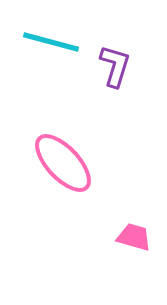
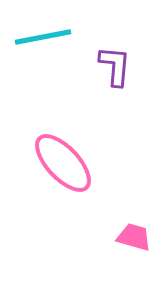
cyan line: moved 8 px left, 5 px up; rotated 26 degrees counterclockwise
purple L-shape: rotated 12 degrees counterclockwise
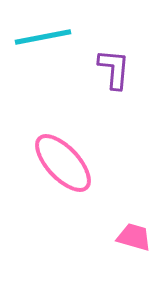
purple L-shape: moved 1 px left, 3 px down
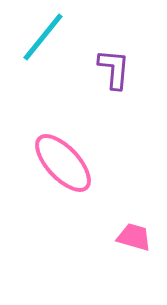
cyan line: rotated 40 degrees counterclockwise
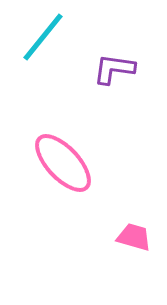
purple L-shape: rotated 87 degrees counterclockwise
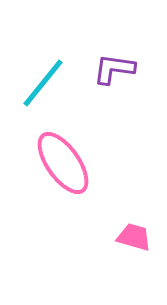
cyan line: moved 46 px down
pink ellipse: rotated 8 degrees clockwise
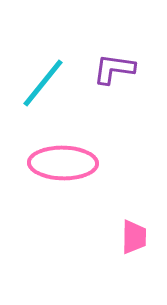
pink ellipse: rotated 54 degrees counterclockwise
pink trapezoid: rotated 75 degrees clockwise
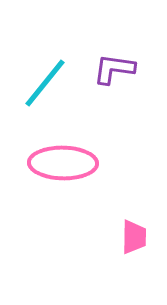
cyan line: moved 2 px right
